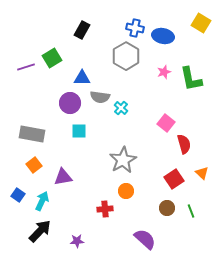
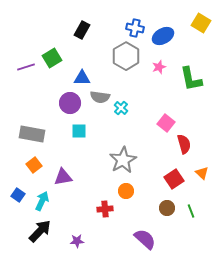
blue ellipse: rotated 40 degrees counterclockwise
pink star: moved 5 px left, 5 px up
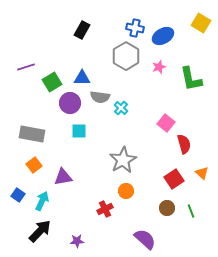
green square: moved 24 px down
red cross: rotated 21 degrees counterclockwise
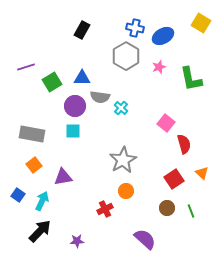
purple circle: moved 5 px right, 3 px down
cyan square: moved 6 px left
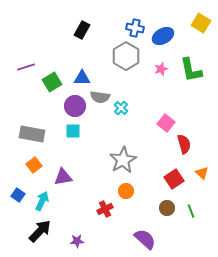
pink star: moved 2 px right, 2 px down
green L-shape: moved 9 px up
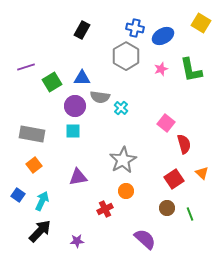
purple triangle: moved 15 px right
green line: moved 1 px left, 3 px down
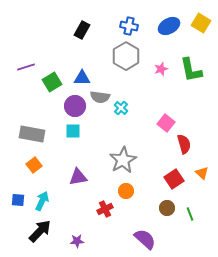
blue cross: moved 6 px left, 2 px up
blue ellipse: moved 6 px right, 10 px up
blue square: moved 5 px down; rotated 32 degrees counterclockwise
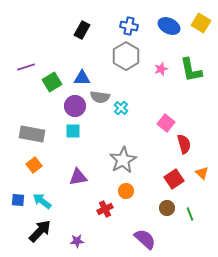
blue ellipse: rotated 55 degrees clockwise
cyan arrow: rotated 78 degrees counterclockwise
